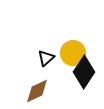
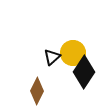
black triangle: moved 6 px right, 1 px up
brown diamond: rotated 40 degrees counterclockwise
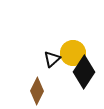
black triangle: moved 2 px down
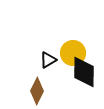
black triangle: moved 4 px left, 1 px down; rotated 12 degrees clockwise
black diamond: rotated 32 degrees counterclockwise
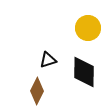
yellow circle: moved 15 px right, 25 px up
black triangle: rotated 12 degrees clockwise
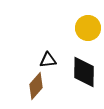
black triangle: rotated 12 degrees clockwise
brown diamond: moved 1 px left, 5 px up; rotated 16 degrees clockwise
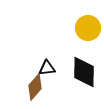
black triangle: moved 1 px left, 8 px down
brown diamond: moved 1 px left, 1 px down
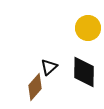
black triangle: moved 2 px right, 1 px up; rotated 36 degrees counterclockwise
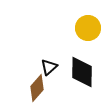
black diamond: moved 2 px left
brown diamond: moved 2 px right, 1 px down
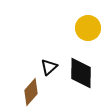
black diamond: moved 1 px left, 1 px down
brown diamond: moved 6 px left, 4 px down
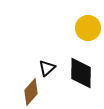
black triangle: moved 2 px left, 1 px down
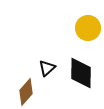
brown diamond: moved 5 px left
